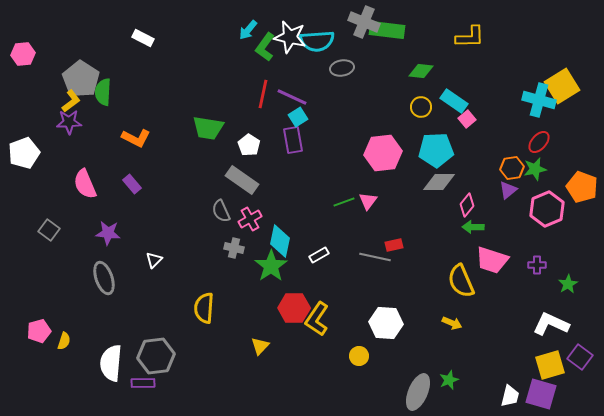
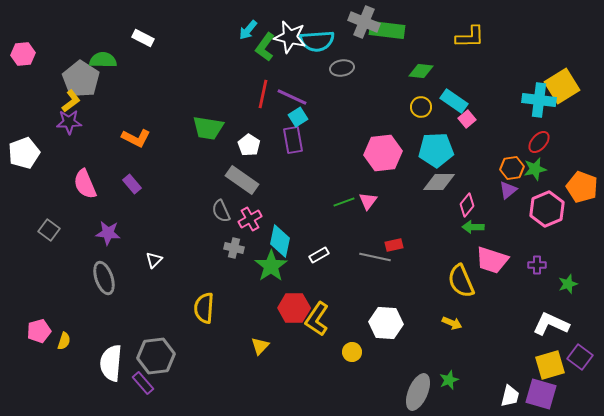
green semicircle at (103, 92): moved 32 px up; rotated 88 degrees clockwise
cyan cross at (539, 100): rotated 8 degrees counterclockwise
green star at (568, 284): rotated 12 degrees clockwise
yellow circle at (359, 356): moved 7 px left, 4 px up
purple rectangle at (143, 383): rotated 50 degrees clockwise
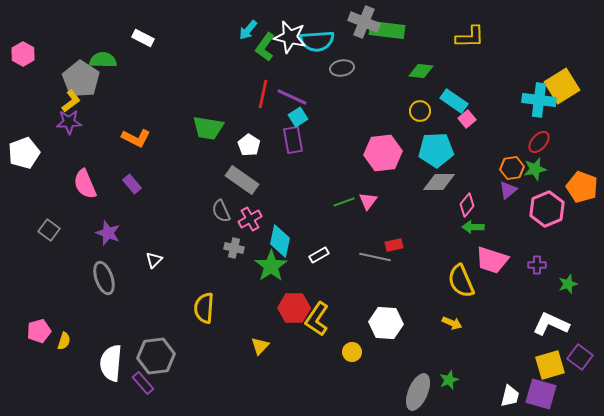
pink hexagon at (23, 54): rotated 25 degrees counterclockwise
yellow circle at (421, 107): moved 1 px left, 4 px down
purple star at (108, 233): rotated 15 degrees clockwise
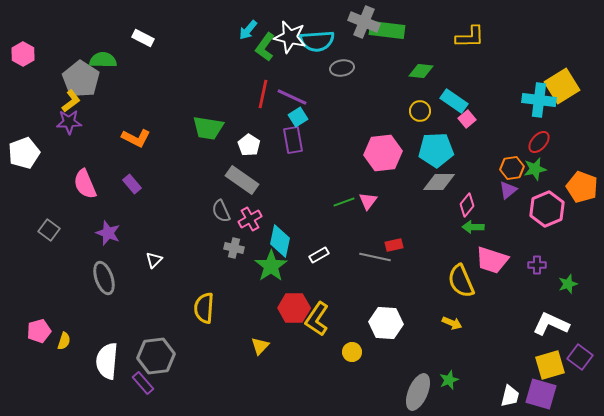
white semicircle at (111, 363): moved 4 px left, 2 px up
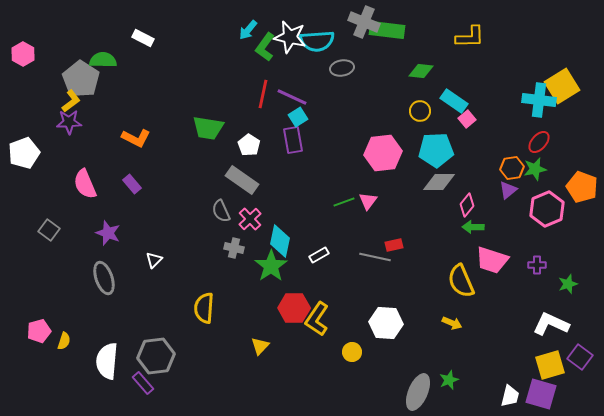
pink cross at (250, 219): rotated 15 degrees counterclockwise
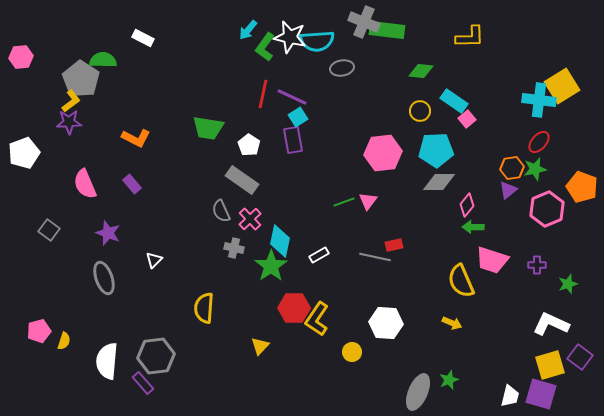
pink hexagon at (23, 54): moved 2 px left, 3 px down; rotated 25 degrees clockwise
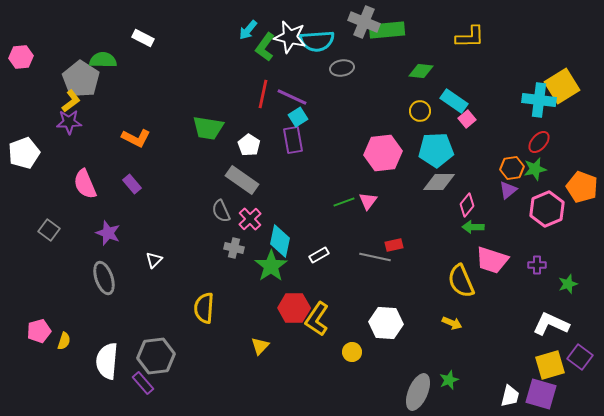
green rectangle at (387, 30): rotated 12 degrees counterclockwise
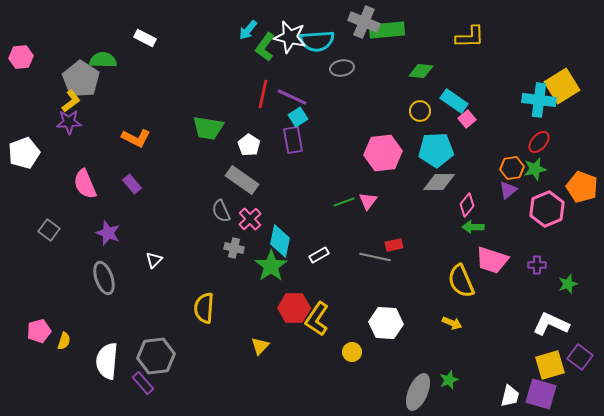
white rectangle at (143, 38): moved 2 px right
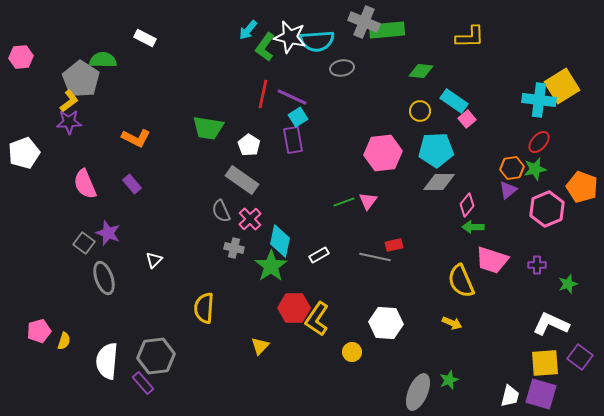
yellow L-shape at (71, 101): moved 2 px left
gray square at (49, 230): moved 35 px right, 13 px down
yellow square at (550, 365): moved 5 px left, 2 px up; rotated 12 degrees clockwise
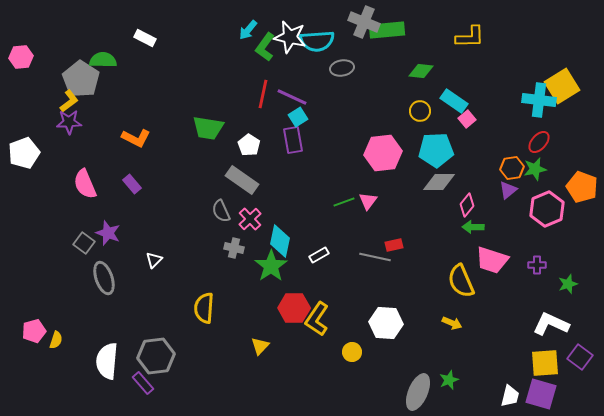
pink pentagon at (39, 331): moved 5 px left
yellow semicircle at (64, 341): moved 8 px left, 1 px up
